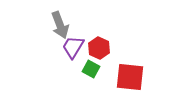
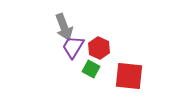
gray arrow: moved 4 px right, 2 px down
red square: moved 1 px left, 1 px up
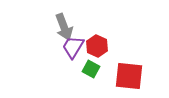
red hexagon: moved 2 px left, 2 px up
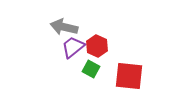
gray arrow: rotated 124 degrees clockwise
purple trapezoid: rotated 20 degrees clockwise
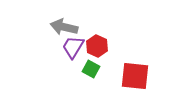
purple trapezoid: rotated 20 degrees counterclockwise
red square: moved 6 px right
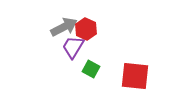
gray arrow: rotated 140 degrees clockwise
red hexagon: moved 11 px left, 17 px up
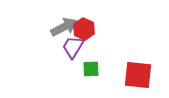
red hexagon: moved 2 px left
green square: rotated 30 degrees counterclockwise
red square: moved 3 px right, 1 px up
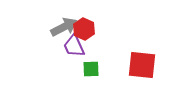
purple trapezoid: moved 1 px right, 1 px up; rotated 55 degrees counterclockwise
red square: moved 4 px right, 10 px up
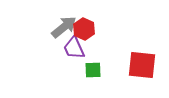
gray arrow: rotated 12 degrees counterclockwise
purple trapezoid: moved 2 px down
green square: moved 2 px right, 1 px down
